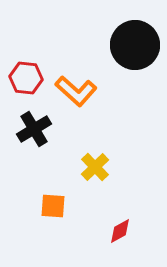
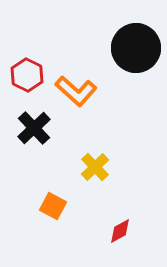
black circle: moved 1 px right, 3 px down
red hexagon: moved 1 px right, 3 px up; rotated 20 degrees clockwise
black cross: moved 1 px up; rotated 12 degrees counterclockwise
orange square: rotated 24 degrees clockwise
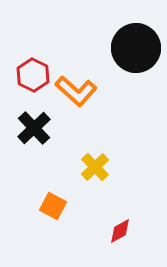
red hexagon: moved 6 px right
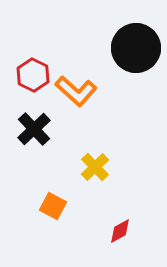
black cross: moved 1 px down
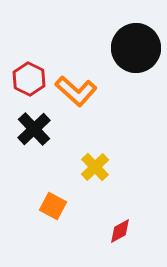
red hexagon: moved 4 px left, 4 px down
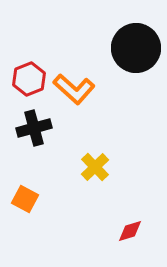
red hexagon: rotated 12 degrees clockwise
orange L-shape: moved 2 px left, 2 px up
black cross: moved 1 px up; rotated 28 degrees clockwise
orange square: moved 28 px left, 7 px up
red diamond: moved 10 px right; rotated 12 degrees clockwise
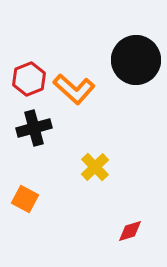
black circle: moved 12 px down
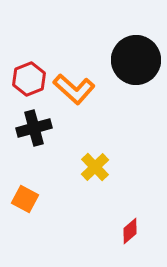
red diamond: rotated 24 degrees counterclockwise
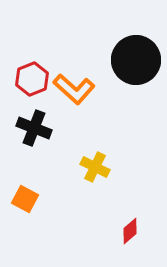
red hexagon: moved 3 px right
black cross: rotated 36 degrees clockwise
yellow cross: rotated 20 degrees counterclockwise
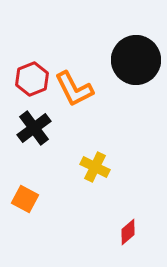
orange L-shape: rotated 21 degrees clockwise
black cross: rotated 32 degrees clockwise
red diamond: moved 2 px left, 1 px down
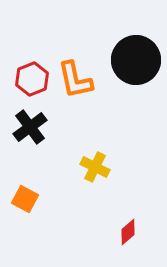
orange L-shape: moved 1 px right, 9 px up; rotated 15 degrees clockwise
black cross: moved 4 px left, 1 px up
